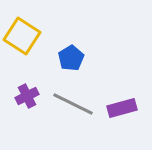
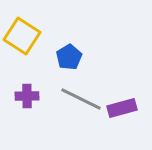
blue pentagon: moved 2 px left, 1 px up
purple cross: rotated 25 degrees clockwise
gray line: moved 8 px right, 5 px up
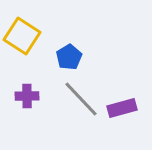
gray line: rotated 21 degrees clockwise
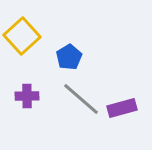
yellow square: rotated 15 degrees clockwise
gray line: rotated 6 degrees counterclockwise
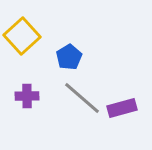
gray line: moved 1 px right, 1 px up
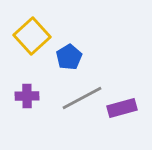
yellow square: moved 10 px right
gray line: rotated 69 degrees counterclockwise
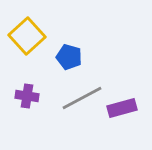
yellow square: moved 5 px left
blue pentagon: rotated 25 degrees counterclockwise
purple cross: rotated 10 degrees clockwise
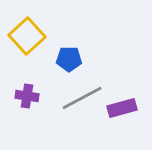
blue pentagon: moved 2 px down; rotated 15 degrees counterclockwise
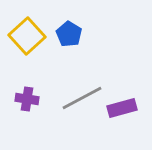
blue pentagon: moved 25 px up; rotated 30 degrees clockwise
purple cross: moved 3 px down
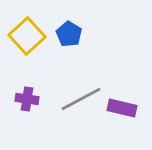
gray line: moved 1 px left, 1 px down
purple rectangle: rotated 28 degrees clockwise
